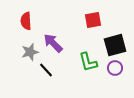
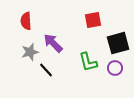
black square: moved 3 px right, 2 px up
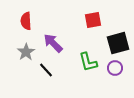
gray star: moved 4 px left; rotated 18 degrees counterclockwise
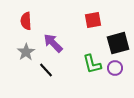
green L-shape: moved 4 px right, 2 px down
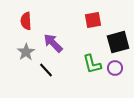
black square: moved 1 px up
